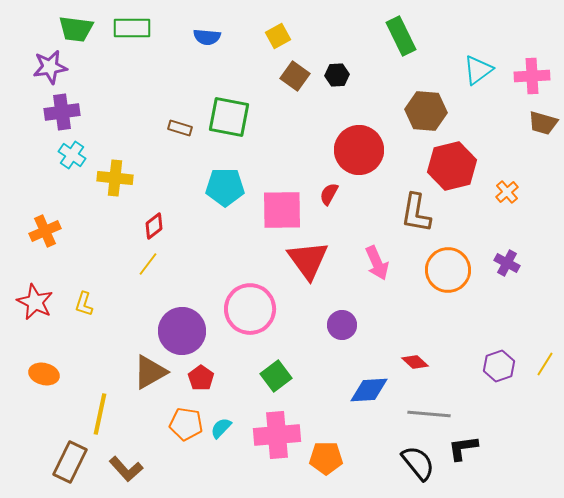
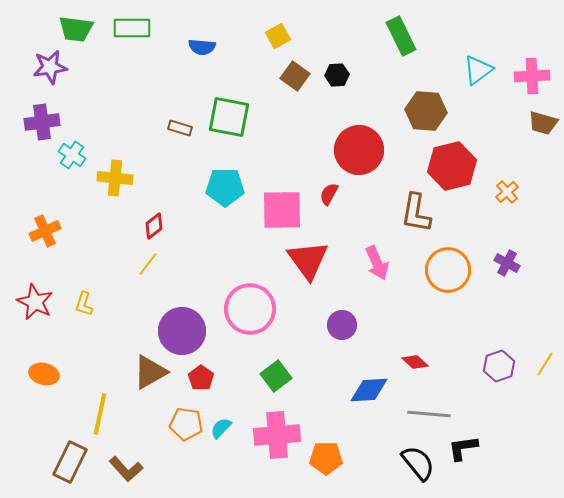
blue semicircle at (207, 37): moved 5 px left, 10 px down
purple cross at (62, 112): moved 20 px left, 10 px down
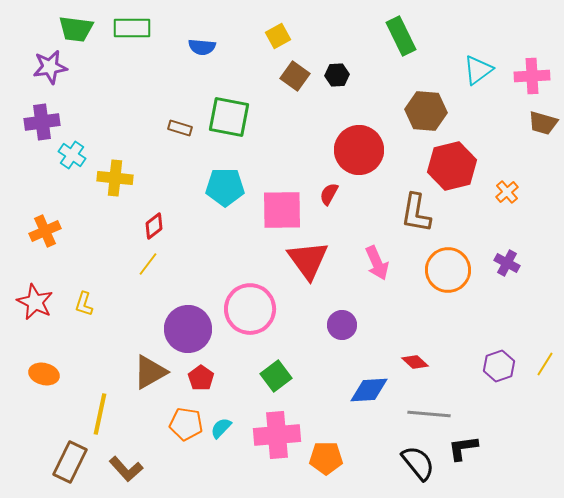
purple circle at (182, 331): moved 6 px right, 2 px up
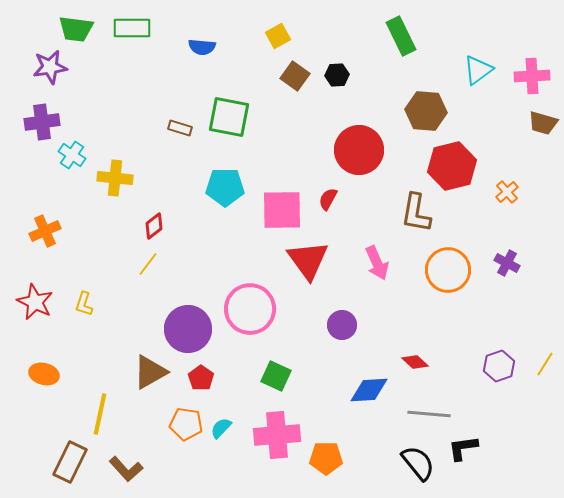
red semicircle at (329, 194): moved 1 px left, 5 px down
green square at (276, 376): rotated 28 degrees counterclockwise
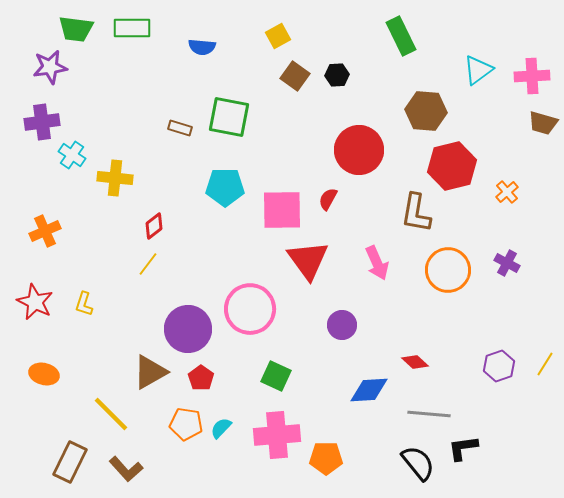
yellow line at (100, 414): moved 11 px right; rotated 57 degrees counterclockwise
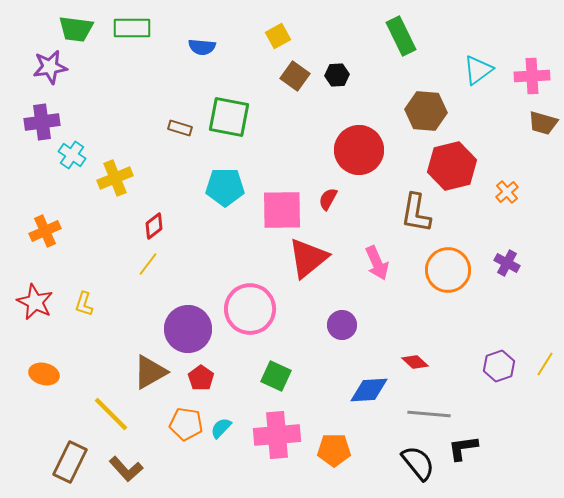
yellow cross at (115, 178): rotated 28 degrees counterclockwise
red triangle at (308, 260): moved 2 px up; rotated 27 degrees clockwise
orange pentagon at (326, 458): moved 8 px right, 8 px up
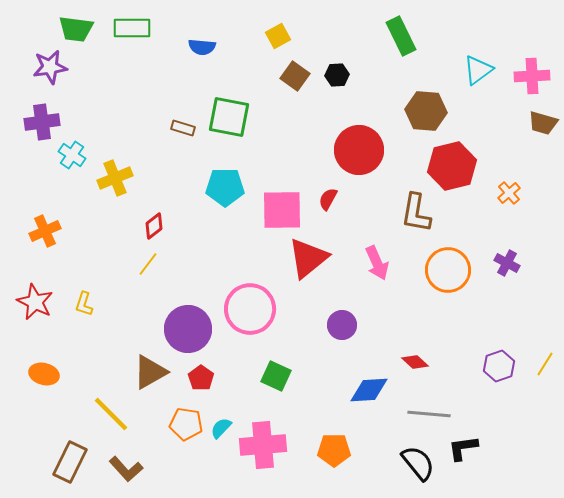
brown rectangle at (180, 128): moved 3 px right
orange cross at (507, 192): moved 2 px right, 1 px down
pink cross at (277, 435): moved 14 px left, 10 px down
